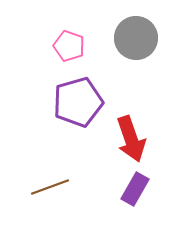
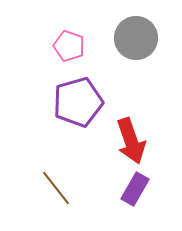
red arrow: moved 2 px down
brown line: moved 6 px right, 1 px down; rotated 72 degrees clockwise
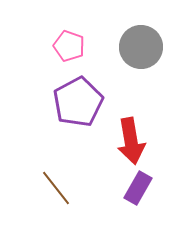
gray circle: moved 5 px right, 9 px down
purple pentagon: rotated 12 degrees counterclockwise
red arrow: rotated 9 degrees clockwise
purple rectangle: moved 3 px right, 1 px up
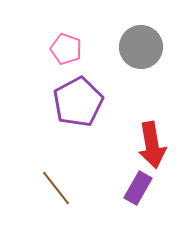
pink pentagon: moved 3 px left, 3 px down
red arrow: moved 21 px right, 4 px down
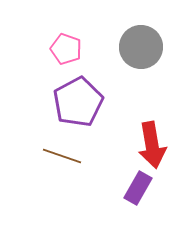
brown line: moved 6 px right, 32 px up; rotated 33 degrees counterclockwise
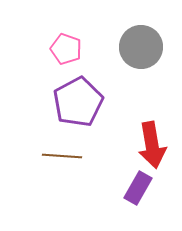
brown line: rotated 15 degrees counterclockwise
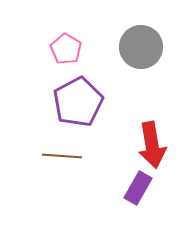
pink pentagon: rotated 12 degrees clockwise
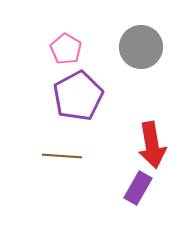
purple pentagon: moved 6 px up
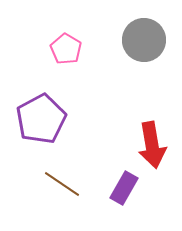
gray circle: moved 3 px right, 7 px up
purple pentagon: moved 37 px left, 23 px down
brown line: moved 28 px down; rotated 30 degrees clockwise
purple rectangle: moved 14 px left
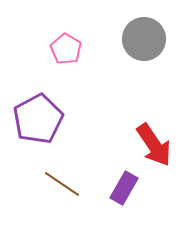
gray circle: moved 1 px up
purple pentagon: moved 3 px left
red arrow: moved 2 px right; rotated 24 degrees counterclockwise
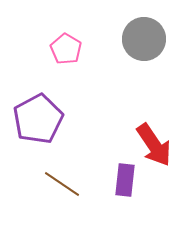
purple rectangle: moved 1 px right, 8 px up; rotated 24 degrees counterclockwise
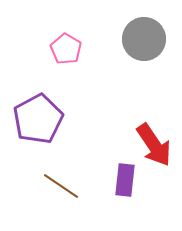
brown line: moved 1 px left, 2 px down
